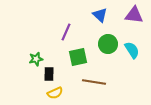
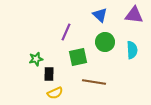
green circle: moved 3 px left, 2 px up
cyan semicircle: rotated 30 degrees clockwise
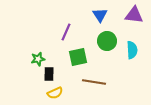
blue triangle: rotated 14 degrees clockwise
green circle: moved 2 px right, 1 px up
green star: moved 2 px right
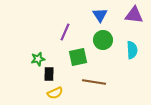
purple line: moved 1 px left
green circle: moved 4 px left, 1 px up
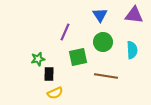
green circle: moved 2 px down
brown line: moved 12 px right, 6 px up
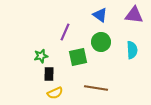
blue triangle: rotated 21 degrees counterclockwise
green circle: moved 2 px left
green star: moved 3 px right, 3 px up
brown line: moved 10 px left, 12 px down
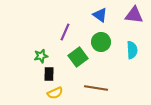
green square: rotated 24 degrees counterclockwise
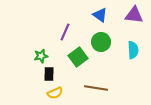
cyan semicircle: moved 1 px right
